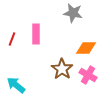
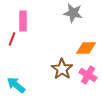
pink rectangle: moved 13 px left, 13 px up
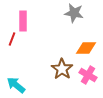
gray star: moved 1 px right
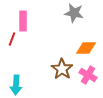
cyan arrow: rotated 126 degrees counterclockwise
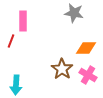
red line: moved 1 px left, 2 px down
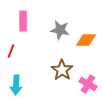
gray star: moved 14 px left, 17 px down
red line: moved 10 px down
orange diamond: moved 8 px up
brown star: moved 1 px down
pink cross: moved 9 px down
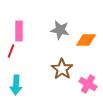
pink rectangle: moved 4 px left, 10 px down
brown star: moved 1 px up
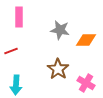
pink rectangle: moved 14 px up
red line: rotated 48 degrees clockwise
brown star: moved 4 px left
pink cross: moved 2 px left, 1 px up
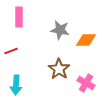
brown star: moved 1 px right
